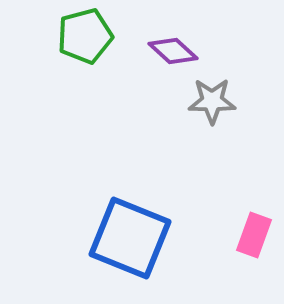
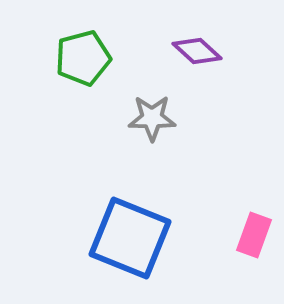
green pentagon: moved 2 px left, 22 px down
purple diamond: moved 24 px right
gray star: moved 60 px left, 17 px down
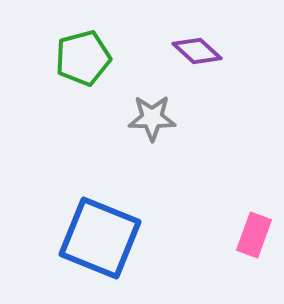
blue square: moved 30 px left
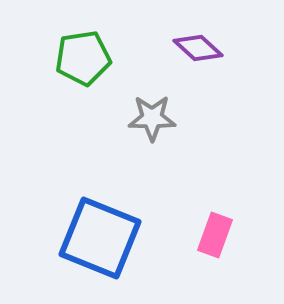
purple diamond: moved 1 px right, 3 px up
green pentagon: rotated 6 degrees clockwise
pink rectangle: moved 39 px left
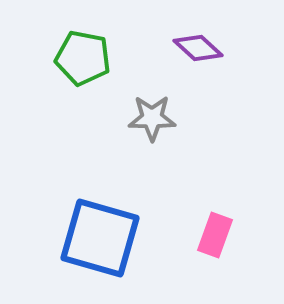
green pentagon: rotated 20 degrees clockwise
blue square: rotated 6 degrees counterclockwise
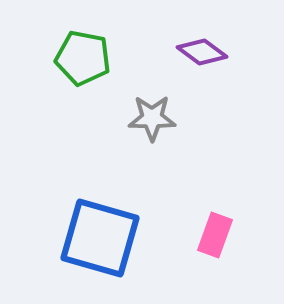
purple diamond: moved 4 px right, 4 px down; rotated 6 degrees counterclockwise
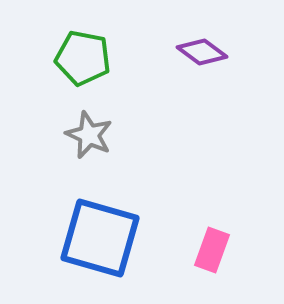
gray star: moved 63 px left, 17 px down; rotated 24 degrees clockwise
pink rectangle: moved 3 px left, 15 px down
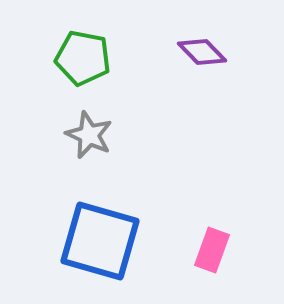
purple diamond: rotated 9 degrees clockwise
blue square: moved 3 px down
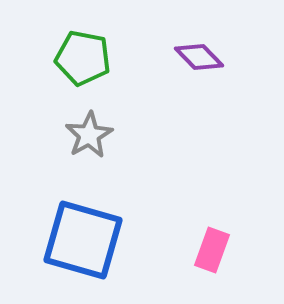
purple diamond: moved 3 px left, 5 px down
gray star: rotated 18 degrees clockwise
blue square: moved 17 px left, 1 px up
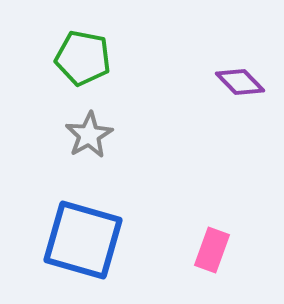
purple diamond: moved 41 px right, 25 px down
